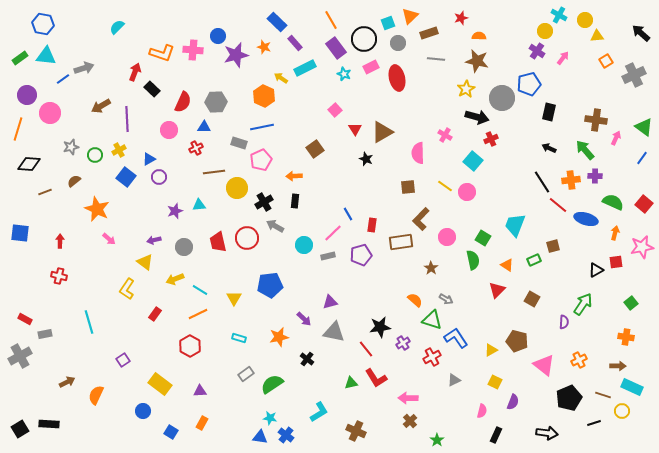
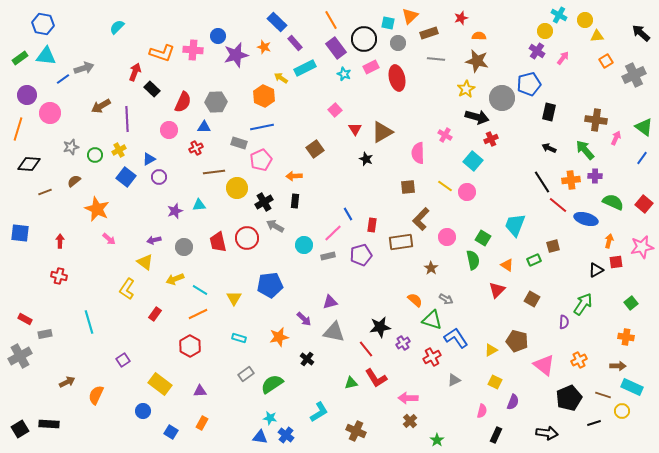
cyan square at (388, 23): rotated 32 degrees clockwise
orange arrow at (615, 233): moved 6 px left, 8 px down
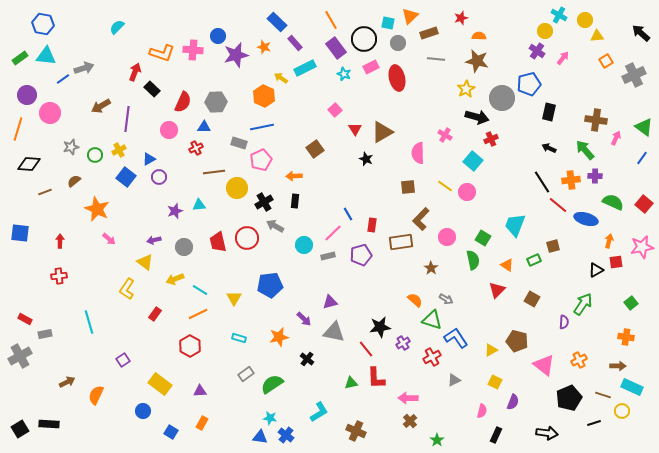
purple line at (127, 119): rotated 10 degrees clockwise
red cross at (59, 276): rotated 21 degrees counterclockwise
red L-shape at (376, 378): rotated 30 degrees clockwise
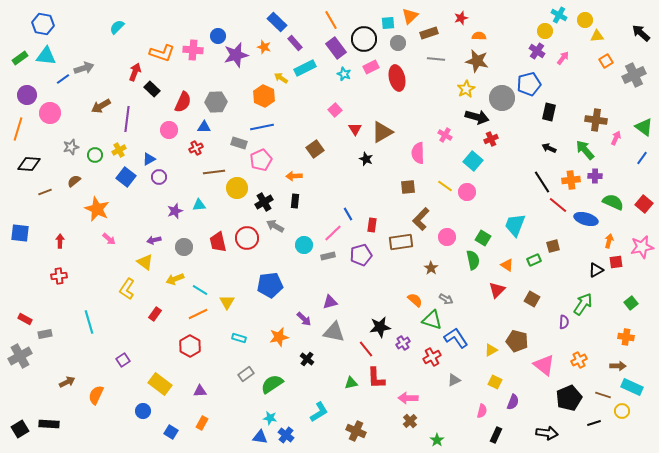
cyan square at (388, 23): rotated 16 degrees counterclockwise
yellow triangle at (234, 298): moved 7 px left, 4 px down
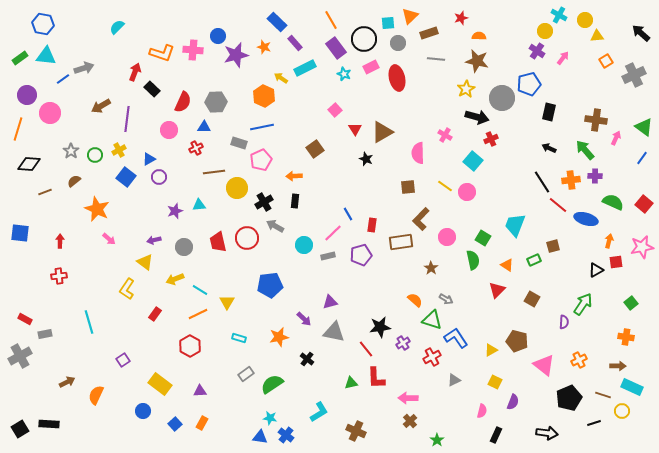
gray star at (71, 147): moved 4 px down; rotated 21 degrees counterclockwise
blue square at (171, 432): moved 4 px right, 8 px up; rotated 16 degrees clockwise
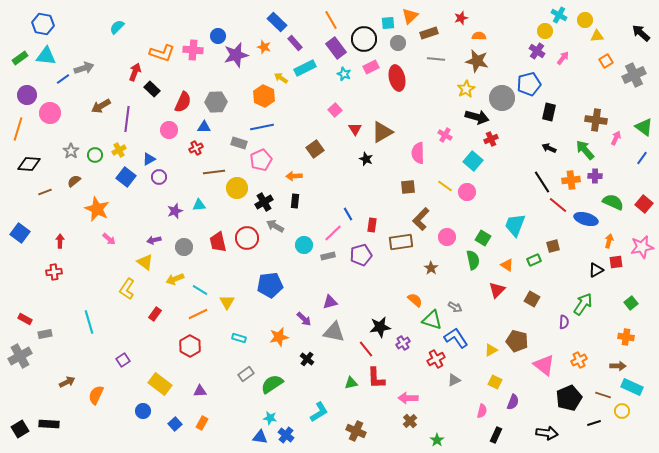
blue square at (20, 233): rotated 30 degrees clockwise
red cross at (59, 276): moved 5 px left, 4 px up
gray arrow at (446, 299): moved 9 px right, 8 px down
red cross at (432, 357): moved 4 px right, 2 px down
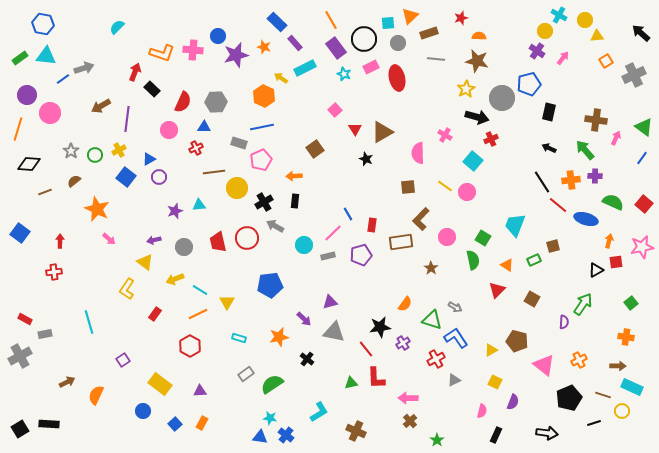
orange semicircle at (415, 300): moved 10 px left, 4 px down; rotated 84 degrees clockwise
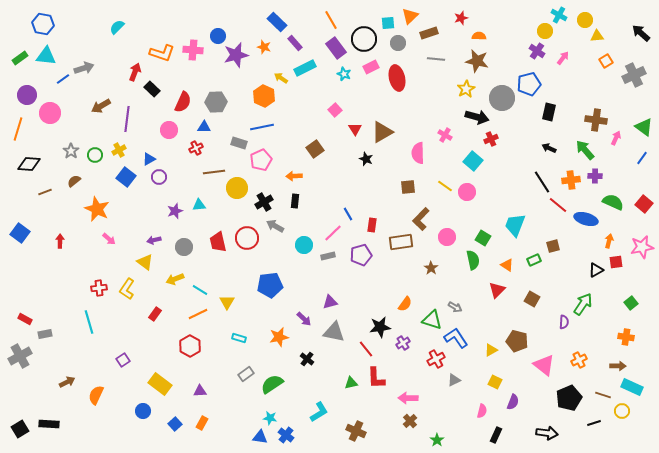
red cross at (54, 272): moved 45 px right, 16 px down
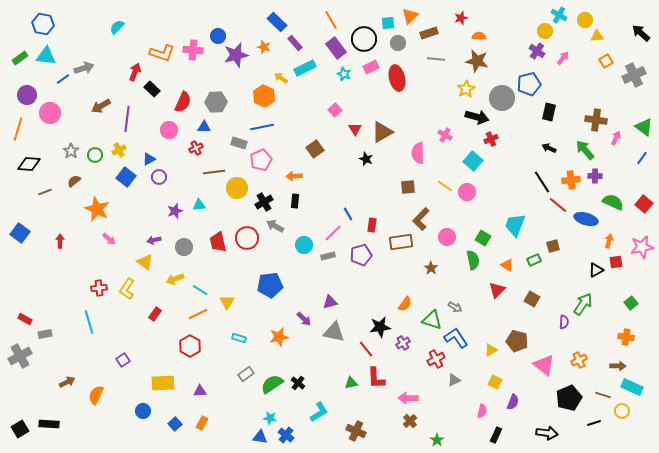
black cross at (307, 359): moved 9 px left, 24 px down
yellow rectangle at (160, 384): moved 3 px right, 1 px up; rotated 40 degrees counterclockwise
